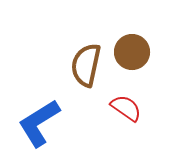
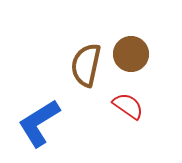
brown circle: moved 1 px left, 2 px down
red semicircle: moved 2 px right, 2 px up
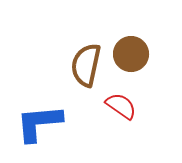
red semicircle: moved 7 px left
blue L-shape: rotated 27 degrees clockwise
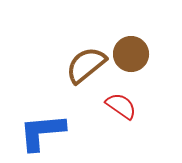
brown semicircle: rotated 39 degrees clockwise
blue L-shape: moved 3 px right, 9 px down
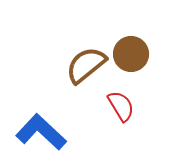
red semicircle: rotated 24 degrees clockwise
blue L-shape: moved 1 px left; rotated 48 degrees clockwise
